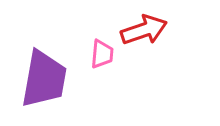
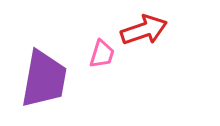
pink trapezoid: rotated 12 degrees clockwise
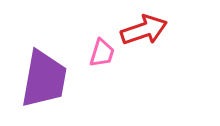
pink trapezoid: moved 1 px up
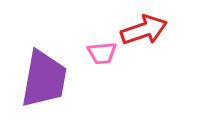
pink trapezoid: rotated 68 degrees clockwise
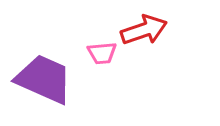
purple trapezoid: rotated 76 degrees counterclockwise
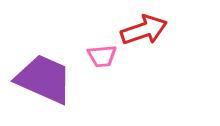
pink trapezoid: moved 3 px down
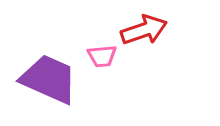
purple trapezoid: moved 5 px right
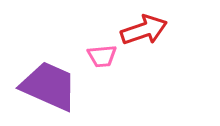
purple trapezoid: moved 7 px down
